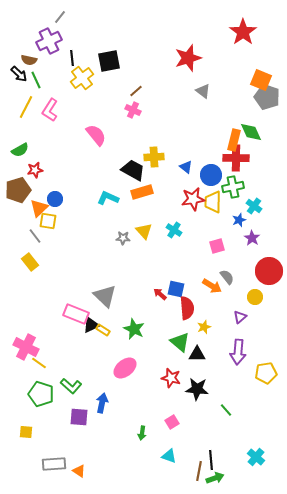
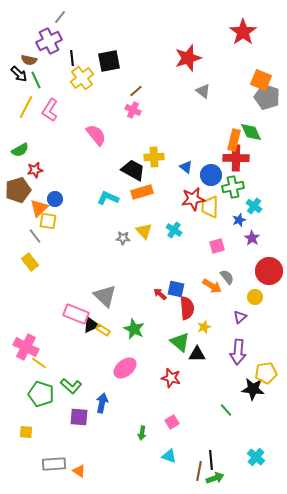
yellow trapezoid at (213, 202): moved 3 px left, 5 px down
black star at (197, 389): moved 56 px right
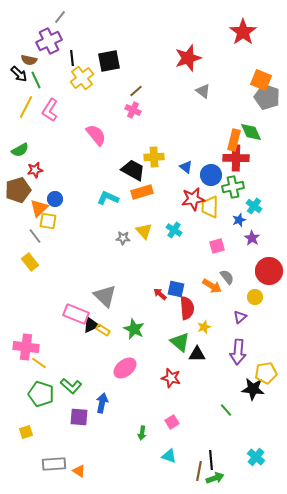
pink cross at (26, 347): rotated 20 degrees counterclockwise
yellow square at (26, 432): rotated 24 degrees counterclockwise
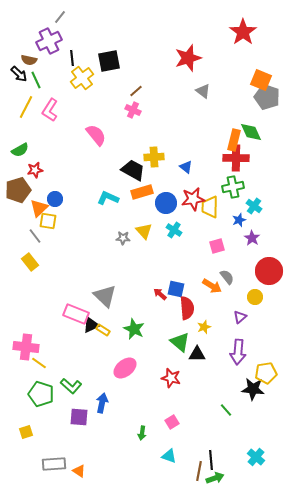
blue circle at (211, 175): moved 45 px left, 28 px down
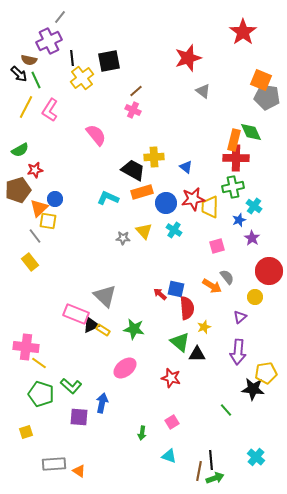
gray pentagon at (267, 97): rotated 10 degrees counterclockwise
green star at (134, 329): rotated 15 degrees counterclockwise
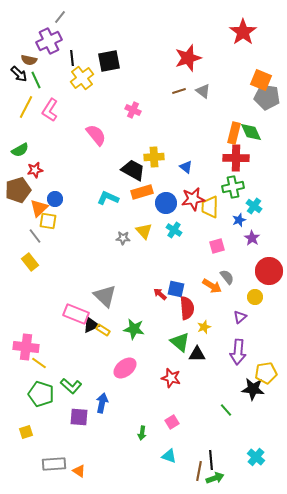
brown line at (136, 91): moved 43 px right; rotated 24 degrees clockwise
orange rectangle at (234, 140): moved 7 px up
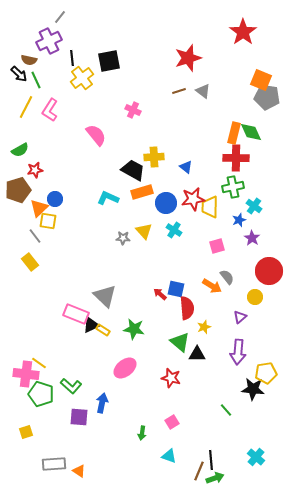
pink cross at (26, 347): moved 27 px down
brown line at (199, 471): rotated 12 degrees clockwise
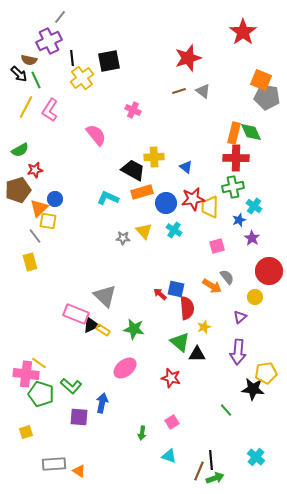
yellow rectangle at (30, 262): rotated 24 degrees clockwise
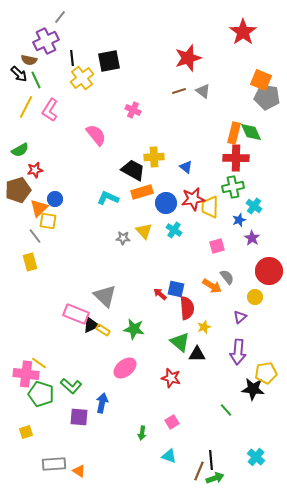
purple cross at (49, 41): moved 3 px left
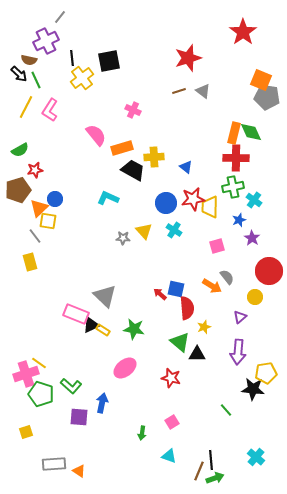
orange rectangle at (142, 192): moved 20 px left, 44 px up
cyan cross at (254, 206): moved 6 px up
pink cross at (26, 374): rotated 25 degrees counterclockwise
